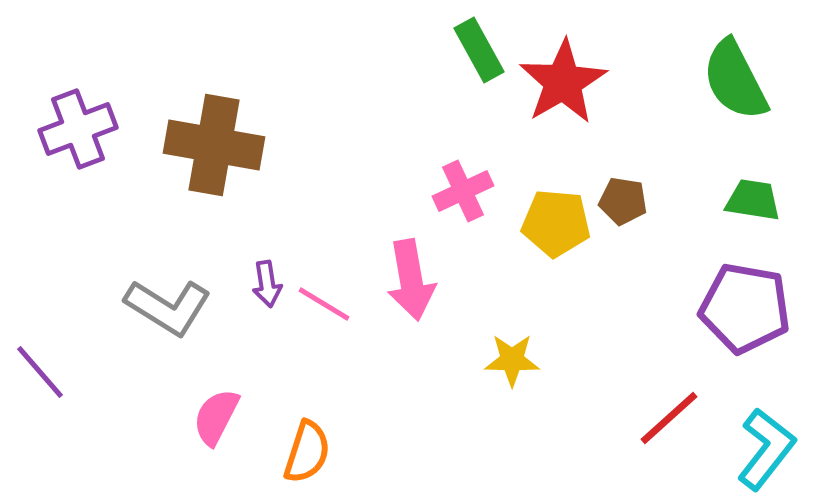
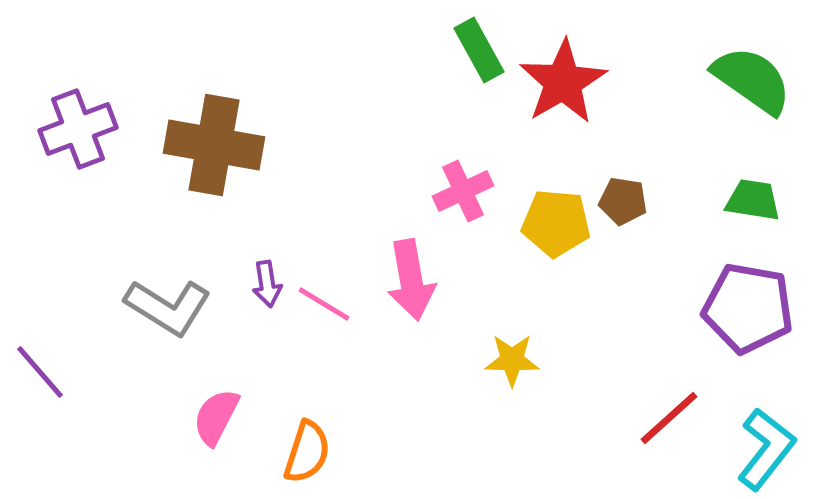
green semicircle: moved 17 px right; rotated 152 degrees clockwise
purple pentagon: moved 3 px right
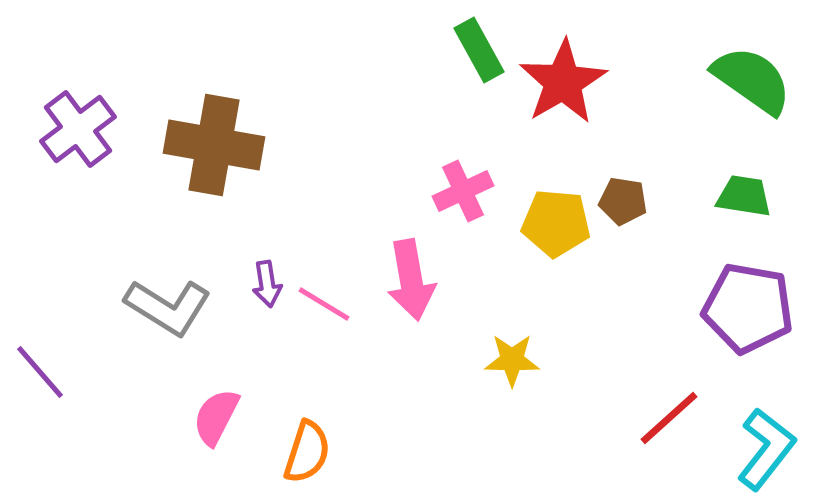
purple cross: rotated 16 degrees counterclockwise
green trapezoid: moved 9 px left, 4 px up
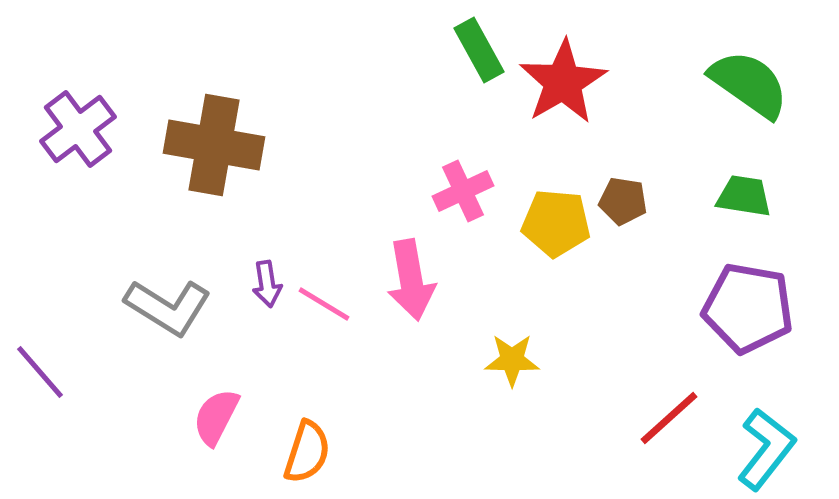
green semicircle: moved 3 px left, 4 px down
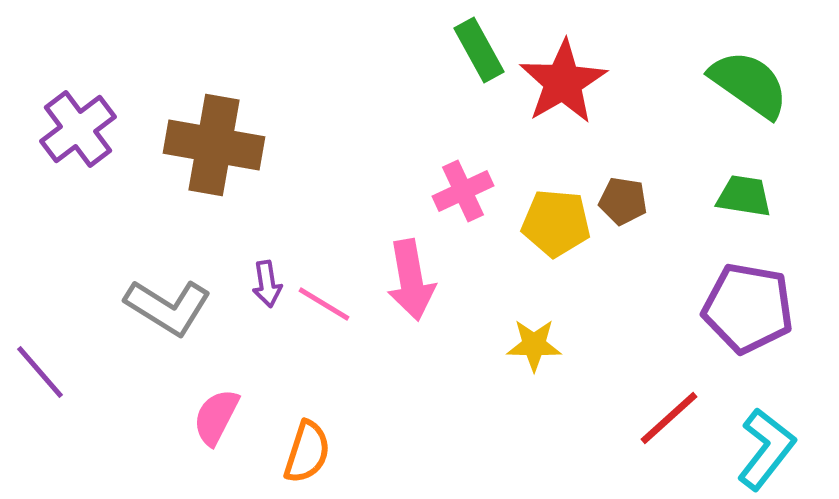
yellow star: moved 22 px right, 15 px up
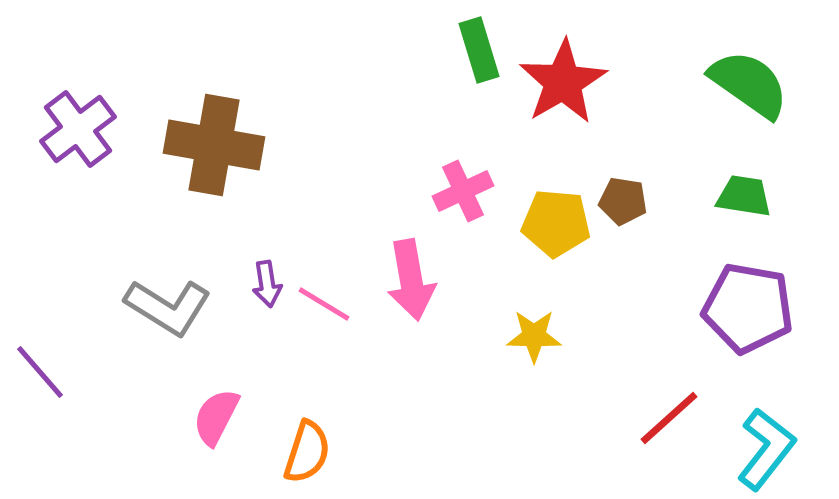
green rectangle: rotated 12 degrees clockwise
yellow star: moved 9 px up
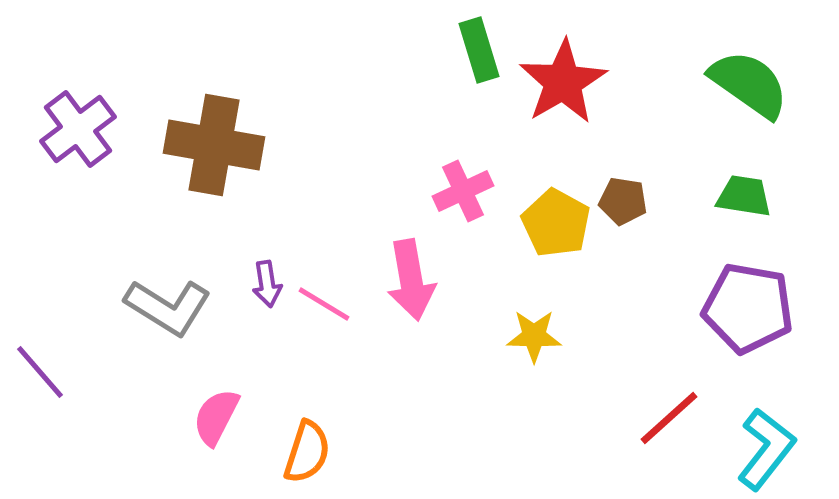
yellow pentagon: rotated 24 degrees clockwise
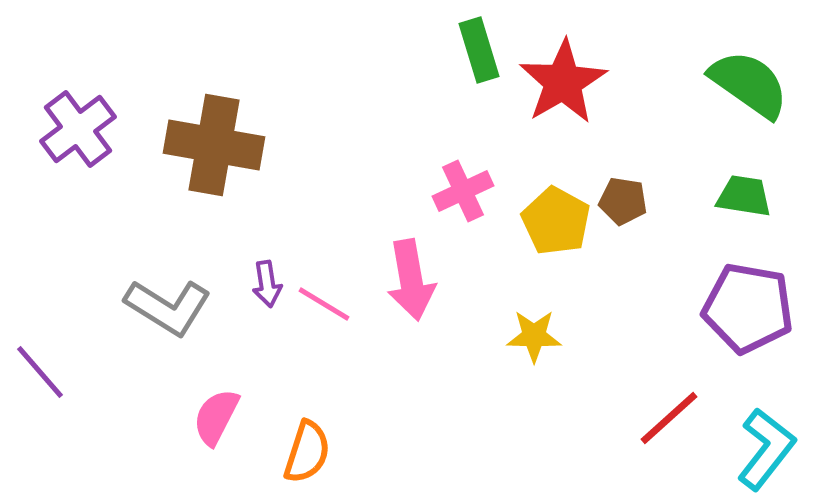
yellow pentagon: moved 2 px up
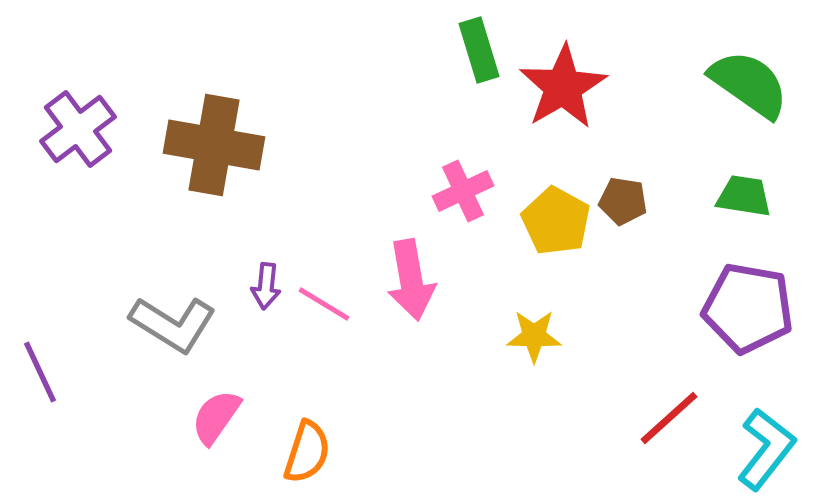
red star: moved 5 px down
purple arrow: moved 1 px left, 2 px down; rotated 15 degrees clockwise
gray L-shape: moved 5 px right, 17 px down
purple line: rotated 16 degrees clockwise
pink semicircle: rotated 8 degrees clockwise
